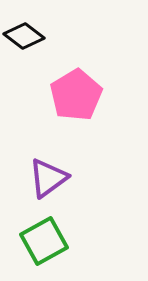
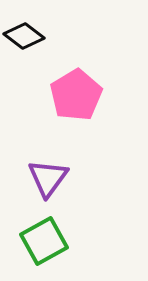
purple triangle: rotated 18 degrees counterclockwise
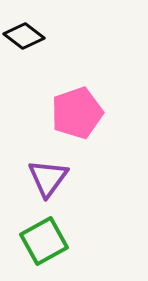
pink pentagon: moved 1 px right, 18 px down; rotated 12 degrees clockwise
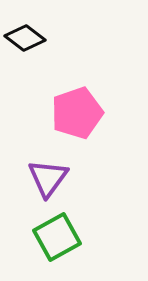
black diamond: moved 1 px right, 2 px down
green square: moved 13 px right, 4 px up
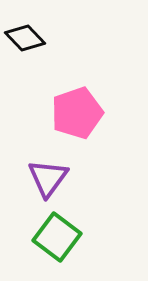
black diamond: rotated 9 degrees clockwise
green square: rotated 24 degrees counterclockwise
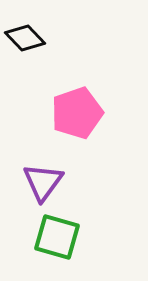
purple triangle: moved 5 px left, 4 px down
green square: rotated 21 degrees counterclockwise
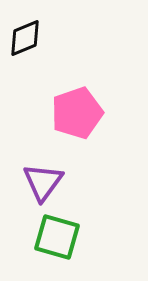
black diamond: rotated 69 degrees counterclockwise
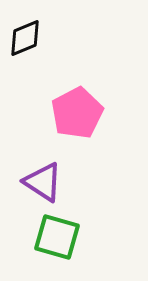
pink pentagon: rotated 9 degrees counterclockwise
purple triangle: rotated 33 degrees counterclockwise
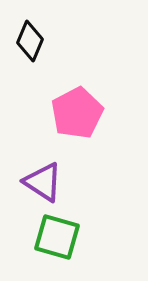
black diamond: moved 5 px right, 3 px down; rotated 45 degrees counterclockwise
